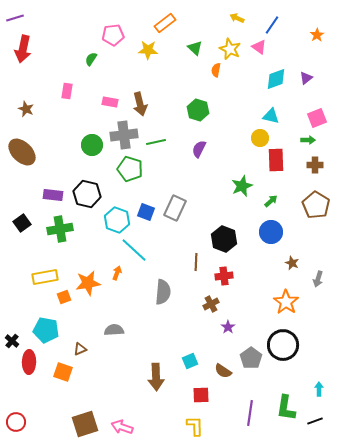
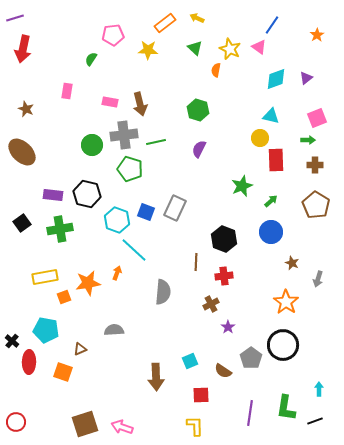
yellow arrow at (237, 18): moved 40 px left
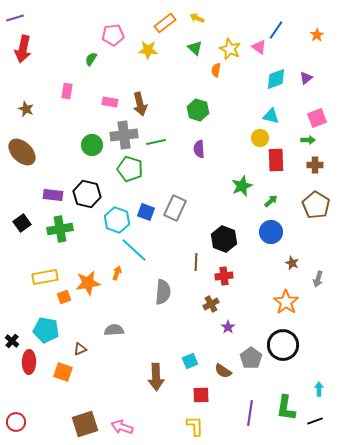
blue line at (272, 25): moved 4 px right, 5 px down
purple semicircle at (199, 149): rotated 30 degrees counterclockwise
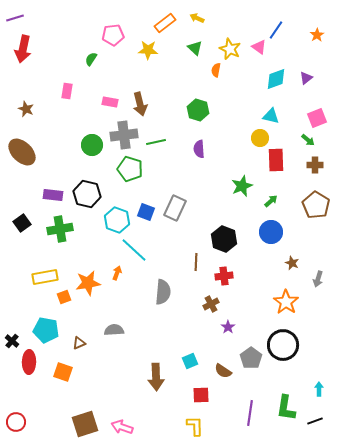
green arrow at (308, 140): rotated 40 degrees clockwise
brown triangle at (80, 349): moved 1 px left, 6 px up
